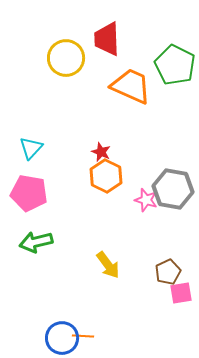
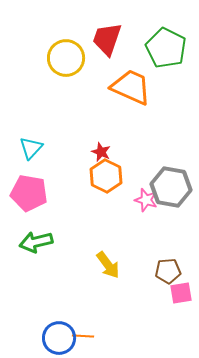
red trapezoid: rotated 21 degrees clockwise
green pentagon: moved 9 px left, 17 px up
orange trapezoid: moved 1 px down
gray hexagon: moved 2 px left, 2 px up
brown pentagon: moved 1 px up; rotated 20 degrees clockwise
blue circle: moved 3 px left
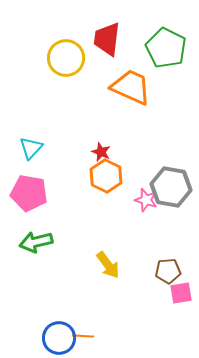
red trapezoid: rotated 12 degrees counterclockwise
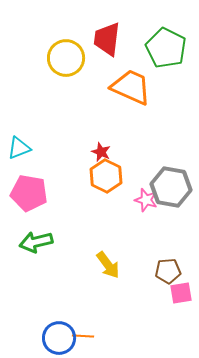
cyan triangle: moved 12 px left; rotated 25 degrees clockwise
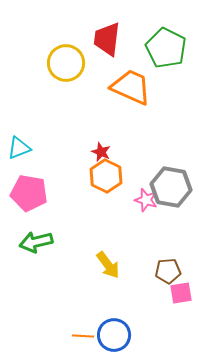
yellow circle: moved 5 px down
blue circle: moved 55 px right, 3 px up
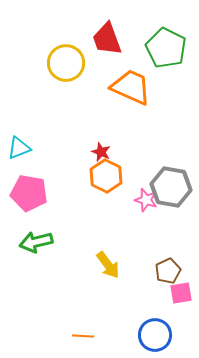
red trapezoid: rotated 27 degrees counterclockwise
brown pentagon: rotated 20 degrees counterclockwise
blue circle: moved 41 px right
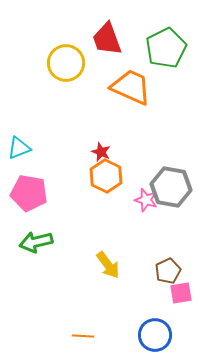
green pentagon: rotated 18 degrees clockwise
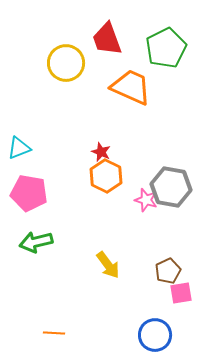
orange line: moved 29 px left, 3 px up
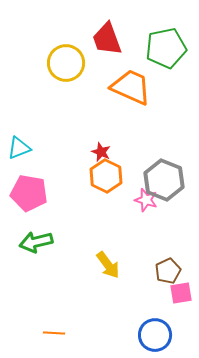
green pentagon: rotated 15 degrees clockwise
gray hexagon: moved 7 px left, 7 px up; rotated 12 degrees clockwise
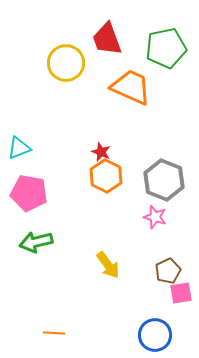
pink star: moved 9 px right, 17 px down
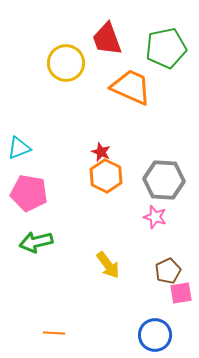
gray hexagon: rotated 18 degrees counterclockwise
